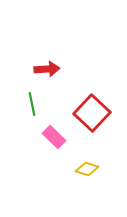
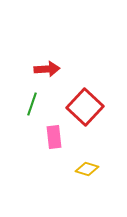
green line: rotated 30 degrees clockwise
red square: moved 7 px left, 6 px up
pink rectangle: rotated 40 degrees clockwise
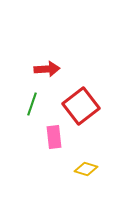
red square: moved 4 px left, 1 px up; rotated 9 degrees clockwise
yellow diamond: moved 1 px left
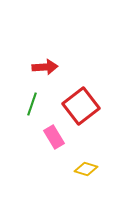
red arrow: moved 2 px left, 2 px up
pink rectangle: rotated 25 degrees counterclockwise
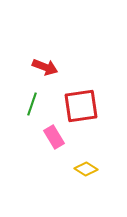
red arrow: rotated 25 degrees clockwise
red square: rotated 30 degrees clockwise
yellow diamond: rotated 15 degrees clockwise
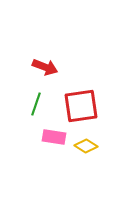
green line: moved 4 px right
pink rectangle: rotated 50 degrees counterclockwise
yellow diamond: moved 23 px up
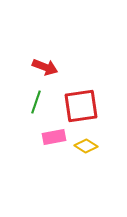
green line: moved 2 px up
pink rectangle: rotated 20 degrees counterclockwise
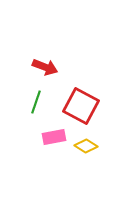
red square: rotated 36 degrees clockwise
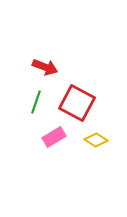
red square: moved 4 px left, 3 px up
pink rectangle: rotated 20 degrees counterclockwise
yellow diamond: moved 10 px right, 6 px up
